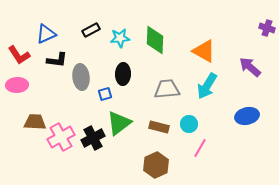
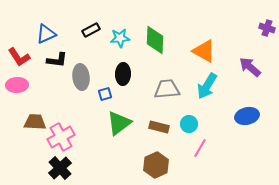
red L-shape: moved 2 px down
black cross: moved 33 px left, 30 px down; rotated 15 degrees counterclockwise
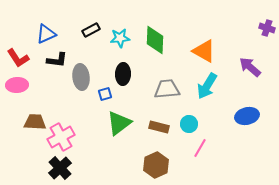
red L-shape: moved 1 px left, 1 px down
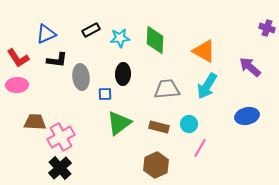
blue square: rotated 16 degrees clockwise
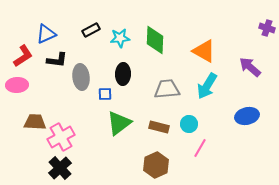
red L-shape: moved 5 px right, 2 px up; rotated 90 degrees counterclockwise
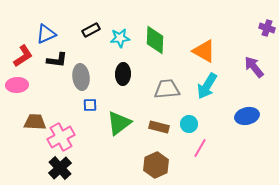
purple arrow: moved 4 px right; rotated 10 degrees clockwise
blue square: moved 15 px left, 11 px down
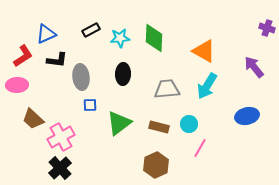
green diamond: moved 1 px left, 2 px up
brown trapezoid: moved 2 px left, 3 px up; rotated 140 degrees counterclockwise
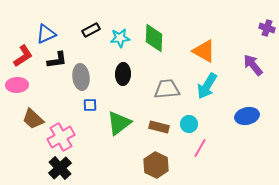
black L-shape: rotated 15 degrees counterclockwise
purple arrow: moved 1 px left, 2 px up
brown hexagon: rotated 10 degrees counterclockwise
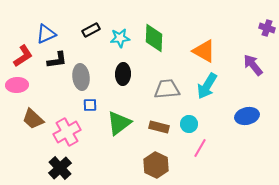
pink cross: moved 6 px right, 5 px up
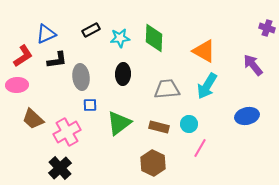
brown hexagon: moved 3 px left, 2 px up
